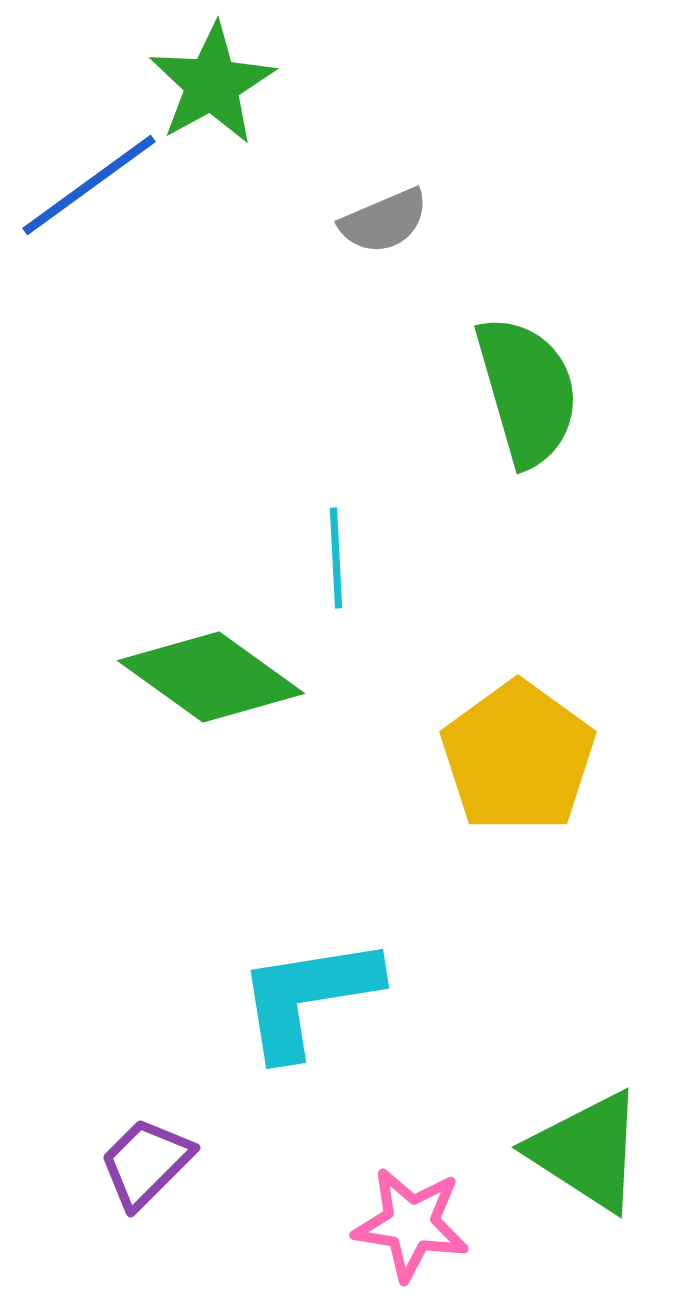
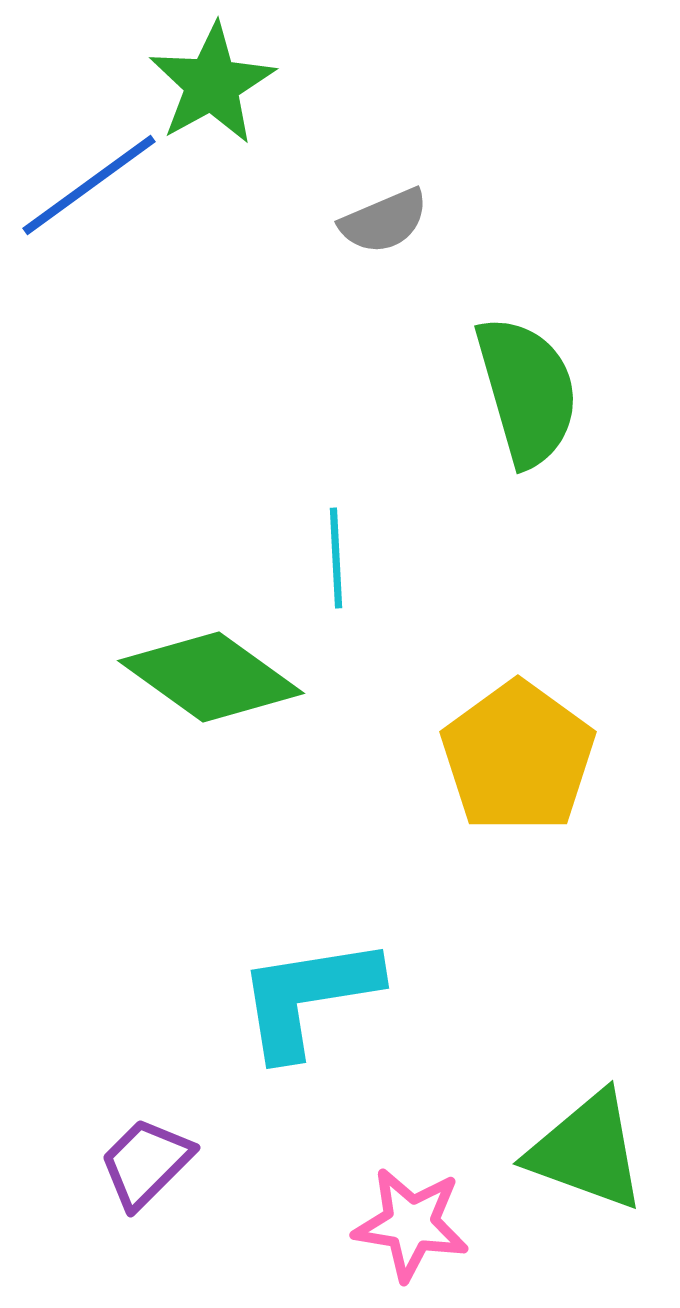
green triangle: rotated 13 degrees counterclockwise
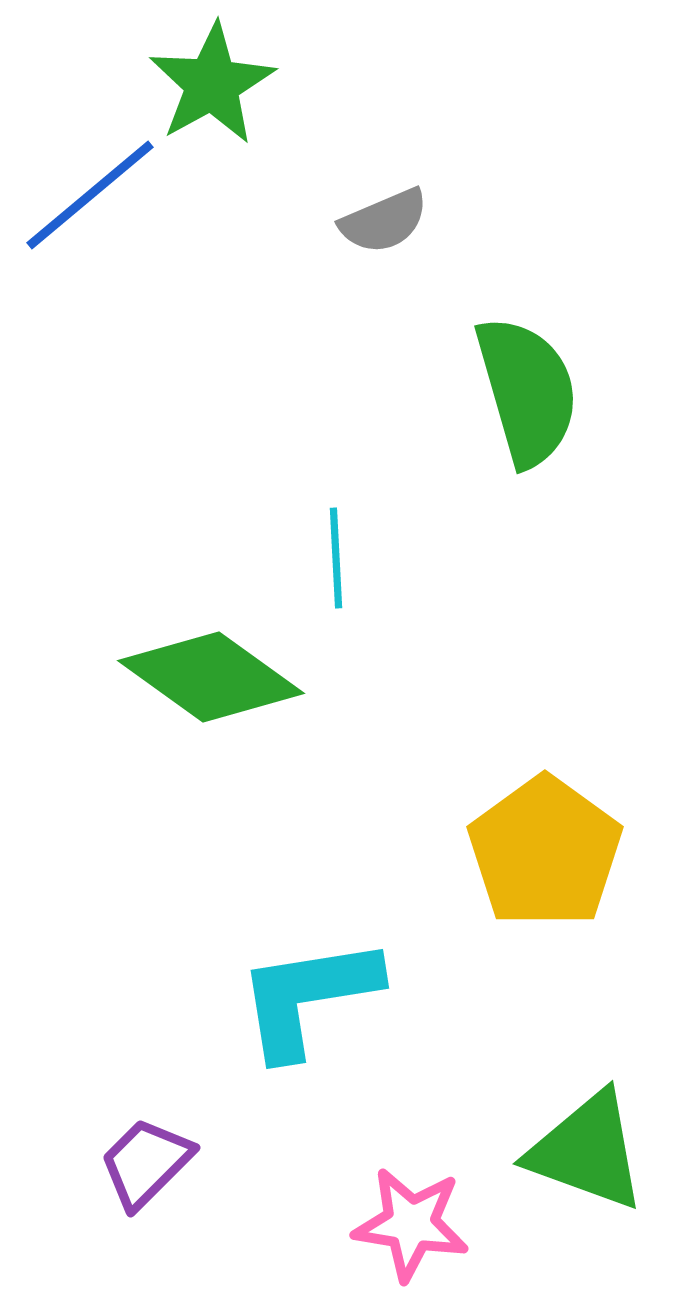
blue line: moved 1 px right, 10 px down; rotated 4 degrees counterclockwise
yellow pentagon: moved 27 px right, 95 px down
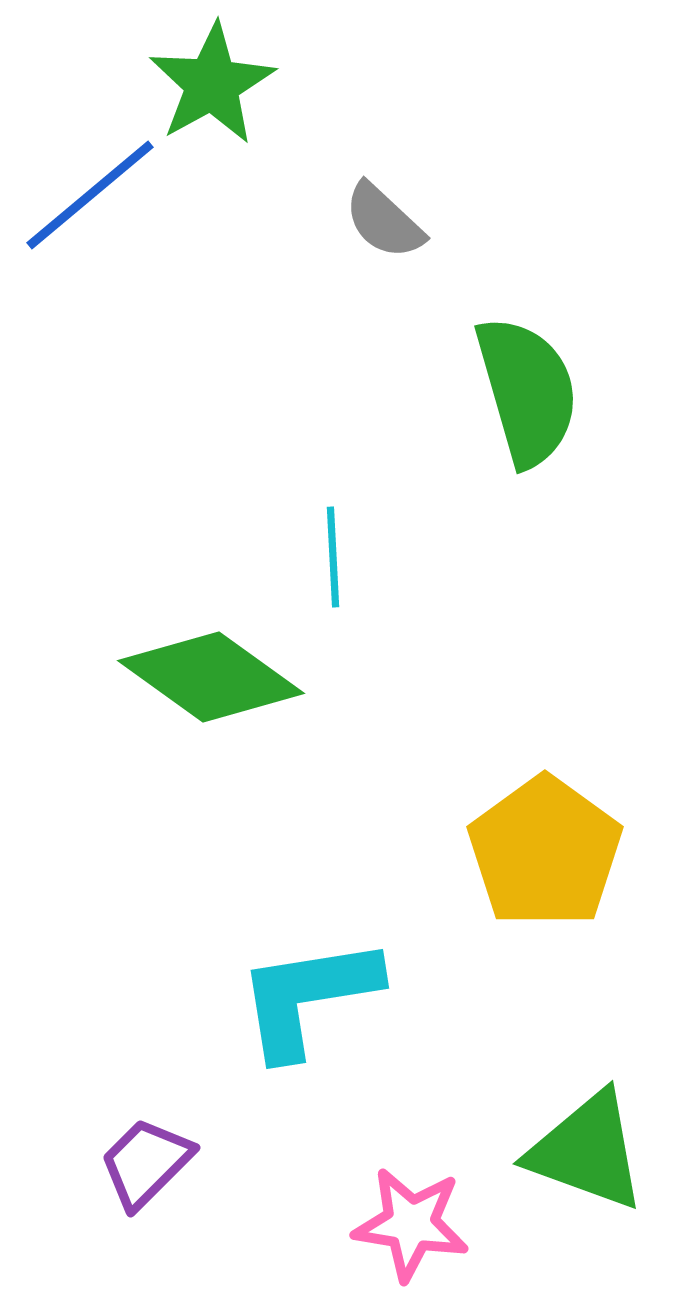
gray semicircle: rotated 66 degrees clockwise
cyan line: moved 3 px left, 1 px up
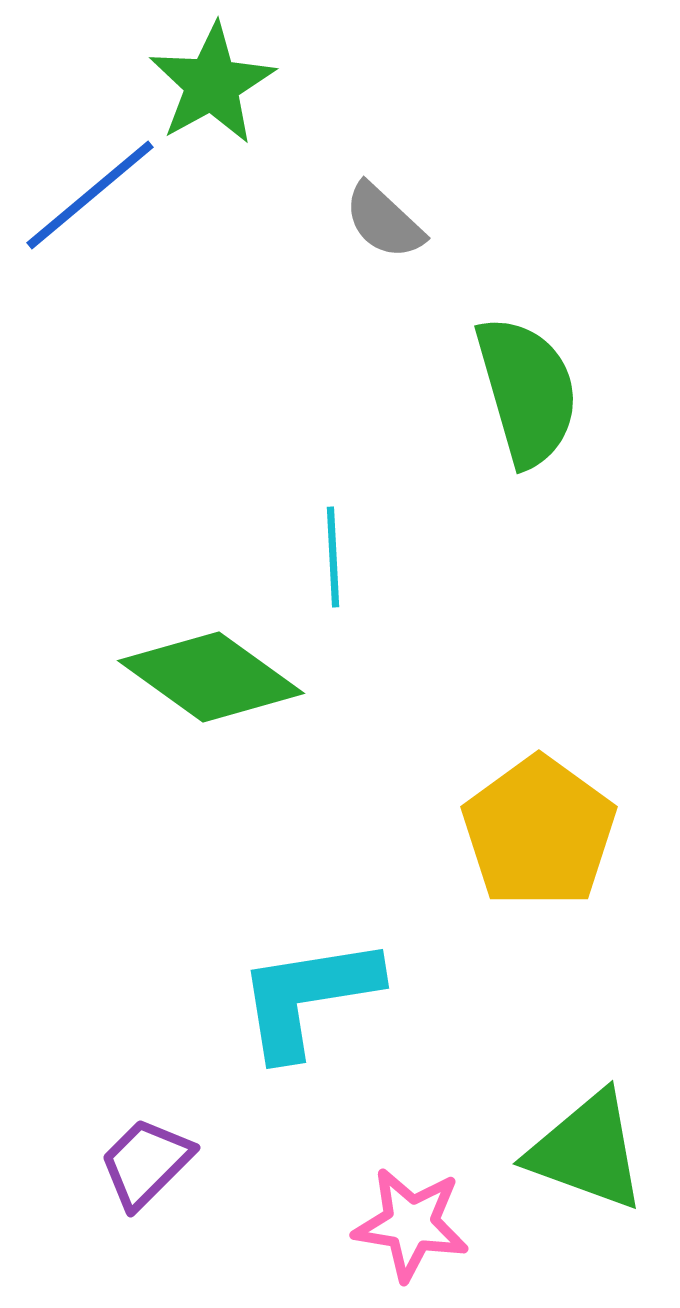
yellow pentagon: moved 6 px left, 20 px up
